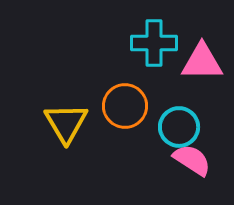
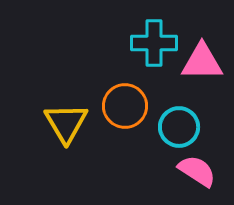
pink semicircle: moved 5 px right, 11 px down
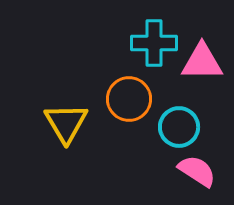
orange circle: moved 4 px right, 7 px up
